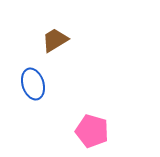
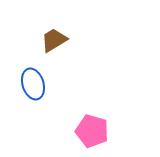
brown trapezoid: moved 1 px left
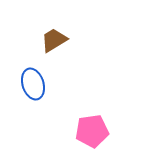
pink pentagon: rotated 24 degrees counterclockwise
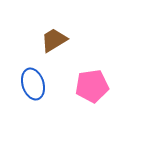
pink pentagon: moved 45 px up
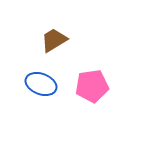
blue ellipse: moved 8 px right; rotated 52 degrees counterclockwise
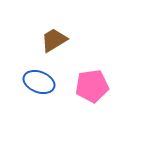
blue ellipse: moved 2 px left, 2 px up
